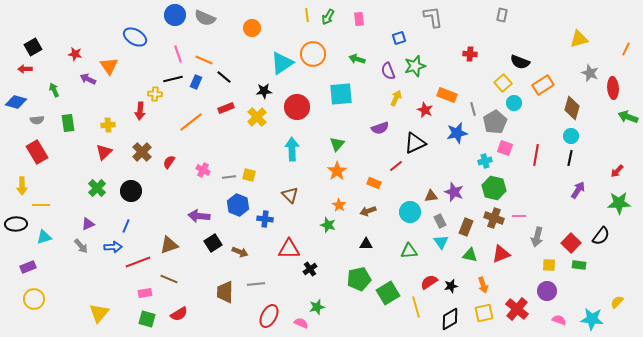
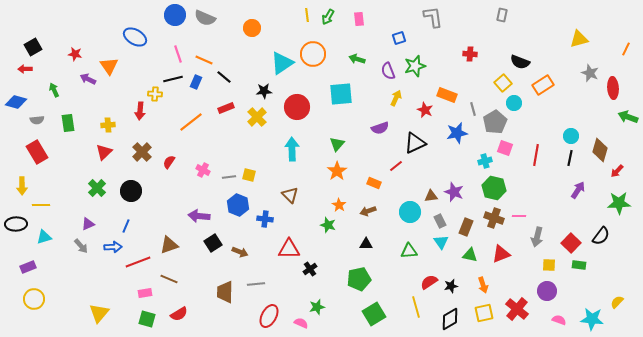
brown diamond at (572, 108): moved 28 px right, 42 px down
green square at (388, 293): moved 14 px left, 21 px down
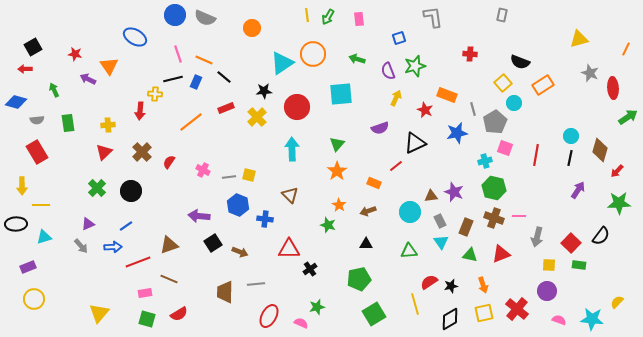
green arrow at (628, 117): rotated 126 degrees clockwise
blue line at (126, 226): rotated 32 degrees clockwise
yellow line at (416, 307): moved 1 px left, 3 px up
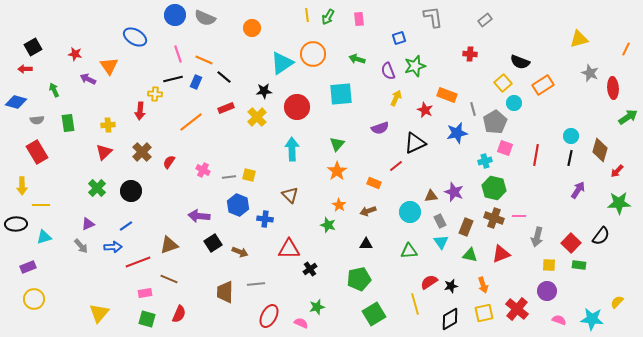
gray rectangle at (502, 15): moved 17 px left, 5 px down; rotated 40 degrees clockwise
red semicircle at (179, 314): rotated 36 degrees counterclockwise
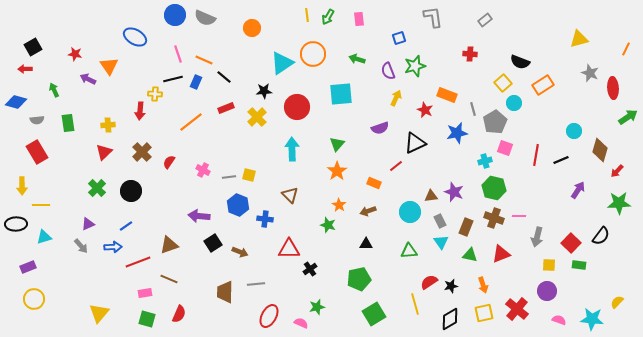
cyan circle at (571, 136): moved 3 px right, 5 px up
black line at (570, 158): moved 9 px left, 2 px down; rotated 56 degrees clockwise
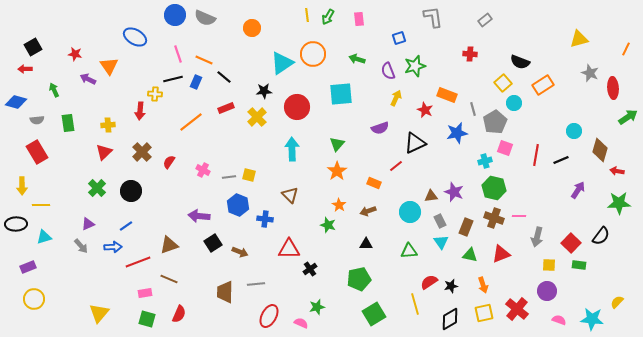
red arrow at (617, 171): rotated 56 degrees clockwise
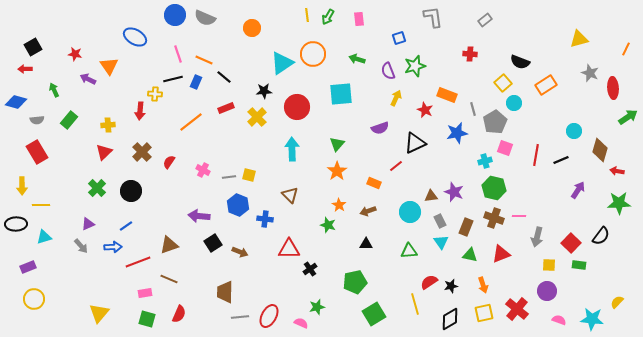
orange rectangle at (543, 85): moved 3 px right
green rectangle at (68, 123): moved 1 px right, 3 px up; rotated 48 degrees clockwise
green pentagon at (359, 279): moved 4 px left, 3 px down
gray line at (256, 284): moved 16 px left, 33 px down
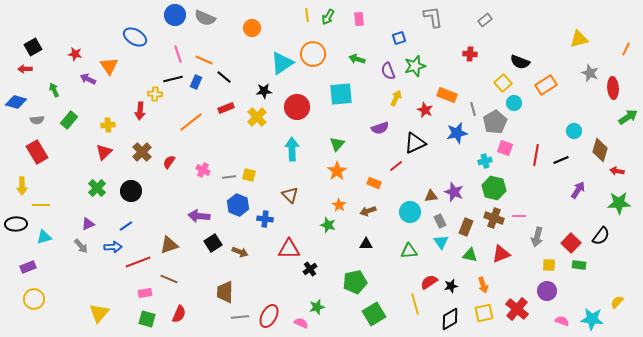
pink semicircle at (559, 320): moved 3 px right, 1 px down
